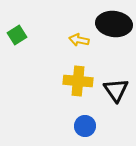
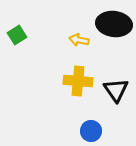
blue circle: moved 6 px right, 5 px down
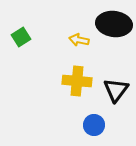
green square: moved 4 px right, 2 px down
yellow cross: moved 1 px left
black triangle: rotated 12 degrees clockwise
blue circle: moved 3 px right, 6 px up
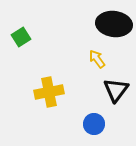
yellow arrow: moved 18 px right, 19 px down; rotated 42 degrees clockwise
yellow cross: moved 28 px left, 11 px down; rotated 16 degrees counterclockwise
blue circle: moved 1 px up
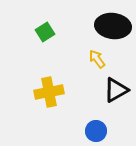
black ellipse: moved 1 px left, 2 px down
green square: moved 24 px right, 5 px up
black triangle: rotated 24 degrees clockwise
blue circle: moved 2 px right, 7 px down
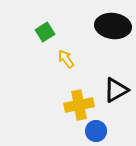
yellow arrow: moved 31 px left
yellow cross: moved 30 px right, 13 px down
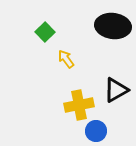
green square: rotated 12 degrees counterclockwise
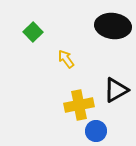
green square: moved 12 px left
